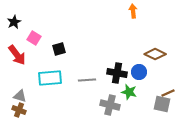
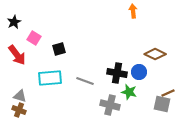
gray line: moved 2 px left, 1 px down; rotated 24 degrees clockwise
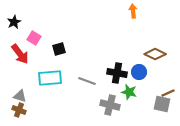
red arrow: moved 3 px right, 1 px up
gray line: moved 2 px right
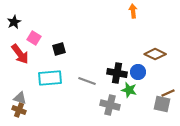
blue circle: moved 1 px left
green star: moved 2 px up
gray triangle: moved 2 px down
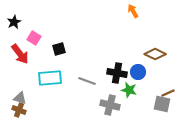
orange arrow: rotated 24 degrees counterclockwise
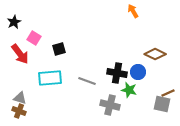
brown cross: moved 1 px down
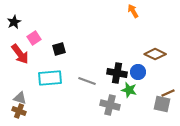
pink square: rotated 24 degrees clockwise
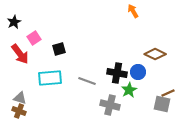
green star: rotated 28 degrees clockwise
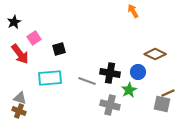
black cross: moved 7 px left
